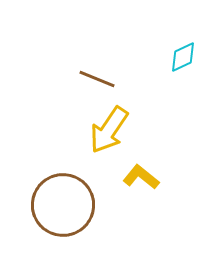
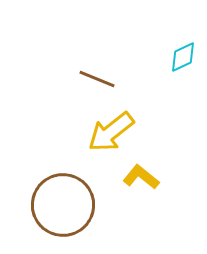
yellow arrow: moved 2 px right, 2 px down; rotated 18 degrees clockwise
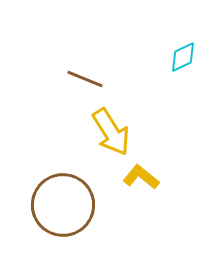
brown line: moved 12 px left
yellow arrow: rotated 84 degrees counterclockwise
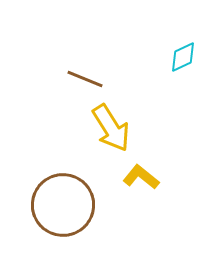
yellow arrow: moved 4 px up
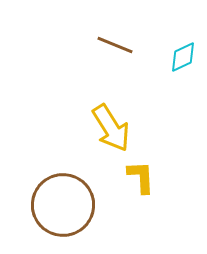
brown line: moved 30 px right, 34 px up
yellow L-shape: rotated 48 degrees clockwise
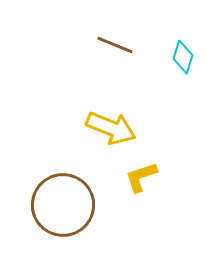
cyan diamond: rotated 48 degrees counterclockwise
yellow arrow: rotated 36 degrees counterclockwise
yellow L-shape: rotated 105 degrees counterclockwise
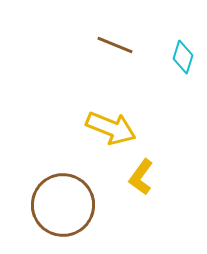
yellow L-shape: rotated 36 degrees counterclockwise
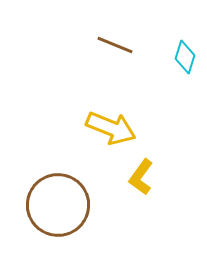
cyan diamond: moved 2 px right
brown circle: moved 5 px left
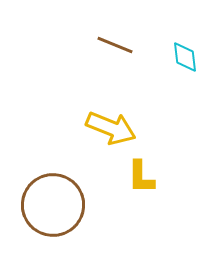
cyan diamond: rotated 24 degrees counterclockwise
yellow L-shape: rotated 36 degrees counterclockwise
brown circle: moved 5 px left
